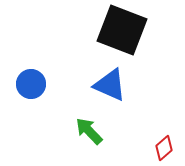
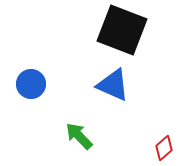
blue triangle: moved 3 px right
green arrow: moved 10 px left, 5 px down
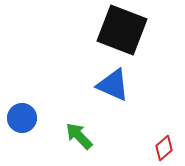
blue circle: moved 9 px left, 34 px down
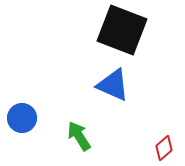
green arrow: rotated 12 degrees clockwise
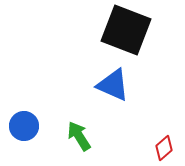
black square: moved 4 px right
blue circle: moved 2 px right, 8 px down
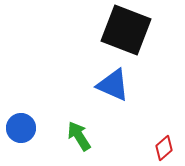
blue circle: moved 3 px left, 2 px down
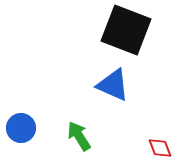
red diamond: moved 4 px left; rotated 70 degrees counterclockwise
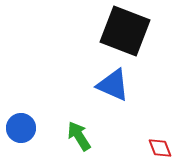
black square: moved 1 px left, 1 px down
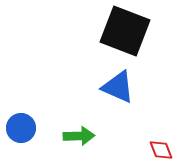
blue triangle: moved 5 px right, 2 px down
green arrow: rotated 120 degrees clockwise
red diamond: moved 1 px right, 2 px down
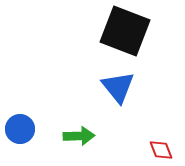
blue triangle: rotated 27 degrees clockwise
blue circle: moved 1 px left, 1 px down
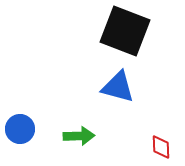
blue triangle: rotated 36 degrees counterclockwise
red diamond: moved 3 px up; rotated 20 degrees clockwise
